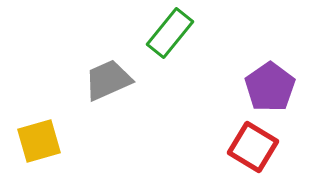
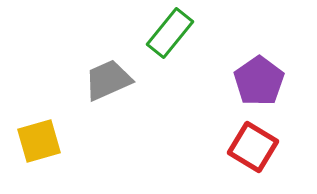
purple pentagon: moved 11 px left, 6 px up
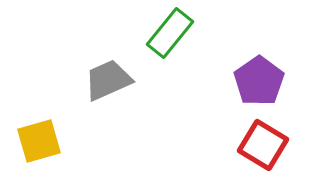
red square: moved 10 px right, 2 px up
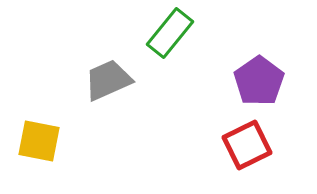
yellow square: rotated 27 degrees clockwise
red square: moved 16 px left; rotated 33 degrees clockwise
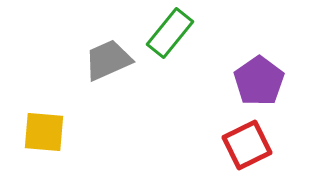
gray trapezoid: moved 20 px up
yellow square: moved 5 px right, 9 px up; rotated 6 degrees counterclockwise
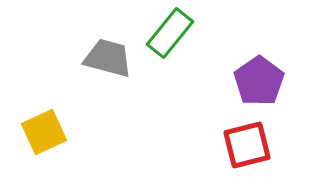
gray trapezoid: moved 2 px up; rotated 39 degrees clockwise
yellow square: rotated 30 degrees counterclockwise
red square: rotated 12 degrees clockwise
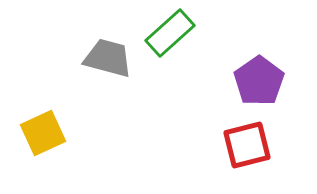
green rectangle: rotated 9 degrees clockwise
yellow square: moved 1 px left, 1 px down
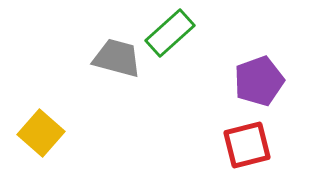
gray trapezoid: moved 9 px right
purple pentagon: rotated 15 degrees clockwise
yellow square: moved 2 px left; rotated 24 degrees counterclockwise
